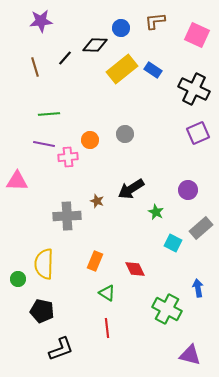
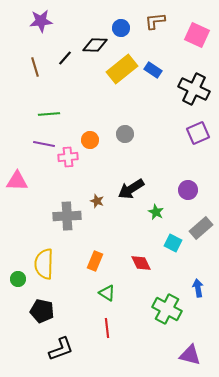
red diamond: moved 6 px right, 6 px up
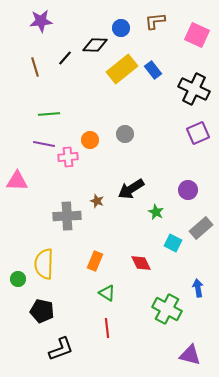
blue rectangle: rotated 18 degrees clockwise
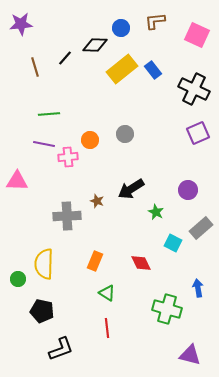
purple star: moved 20 px left, 3 px down
green cross: rotated 12 degrees counterclockwise
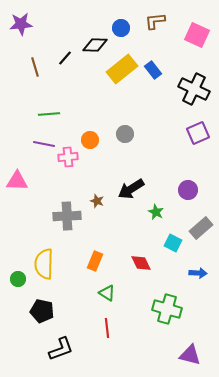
blue arrow: moved 15 px up; rotated 102 degrees clockwise
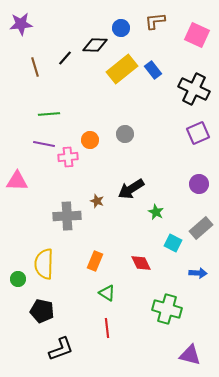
purple circle: moved 11 px right, 6 px up
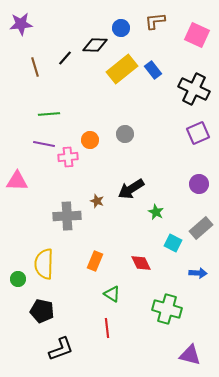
green triangle: moved 5 px right, 1 px down
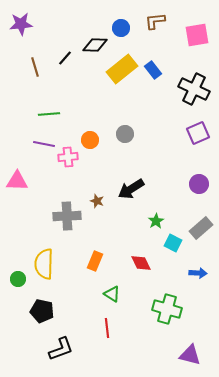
pink square: rotated 35 degrees counterclockwise
green star: moved 9 px down; rotated 14 degrees clockwise
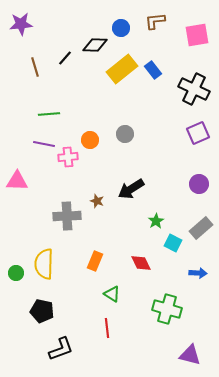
green circle: moved 2 px left, 6 px up
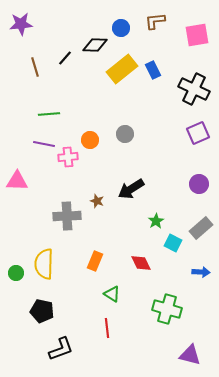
blue rectangle: rotated 12 degrees clockwise
blue arrow: moved 3 px right, 1 px up
